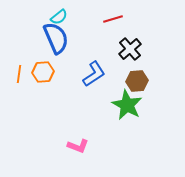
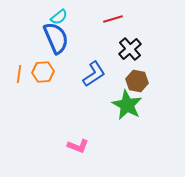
brown hexagon: rotated 15 degrees clockwise
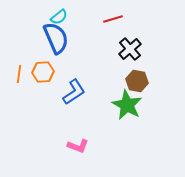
blue L-shape: moved 20 px left, 18 px down
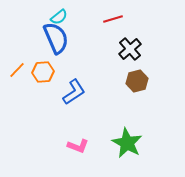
orange line: moved 2 px left, 4 px up; rotated 36 degrees clockwise
brown hexagon: rotated 25 degrees counterclockwise
green star: moved 38 px down
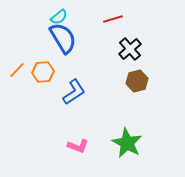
blue semicircle: moved 7 px right; rotated 8 degrees counterclockwise
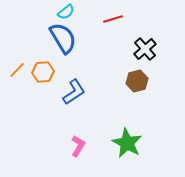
cyan semicircle: moved 7 px right, 5 px up
black cross: moved 15 px right
pink L-shape: rotated 80 degrees counterclockwise
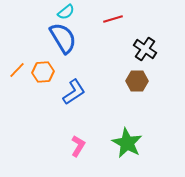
black cross: rotated 15 degrees counterclockwise
brown hexagon: rotated 15 degrees clockwise
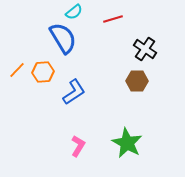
cyan semicircle: moved 8 px right
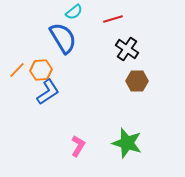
black cross: moved 18 px left
orange hexagon: moved 2 px left, 2 px up
blue L-shape: moved 26 px left
green star: rotated 12 degrees counterclockwise
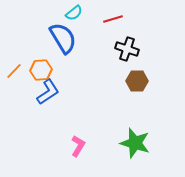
cyan semicircle: moved 1 px down
black cross: rotated 15 degrees counterclockwise
orange line: moved 3 px left, 1 px down
green star: moved 8 px right
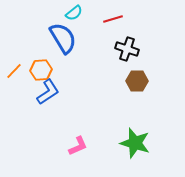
pink L-shape: rotated 35 degrees clockwise
